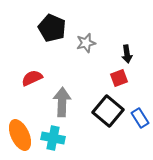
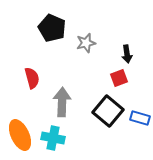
red semicircle: rotated 100 degrees clockwise
blue rectangle: rotated 42 degrees counterclockwise
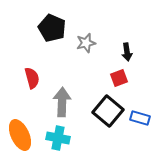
black arrow: moved 2 px up
cyan cross: moved 5 px right
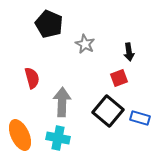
black pentagon: moved 3 px left, 4 px up
gray star: moved 1 px left, 1 px down; rotated 30 degrees counterclockwise
black arrow: moved 2 px right
